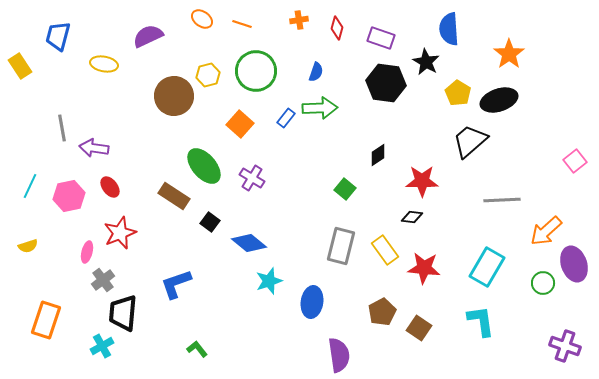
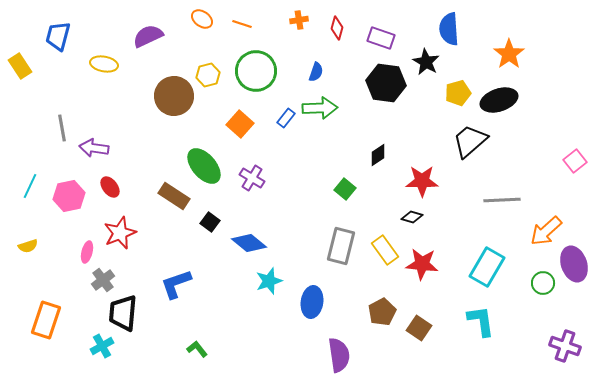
yellow pentagon at (458, 93): rotated 25 degrees clockwise
black diamond at (412, 217): rotated 10 degrees clockwise
red star at (424, 268): moved 2 px left, 4 px up
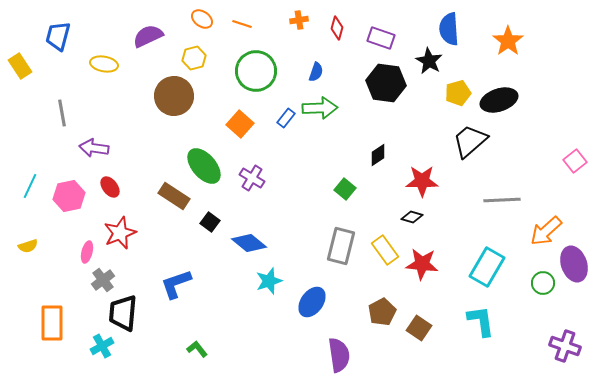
orange star at (509, 54): moved 1 px left, 13 px up
black star at (426, 62): moved 3 px right, 1 px up
yellow hexagon at (208, 75): moved 14 px left, 17 px up
gray line at (62, 128): moved 15 px up
blue ellipse at (312, 302): rotated 28 degrees clockwise
orange rectangle at (46, 320): moved 6 px right, 3 px down; rotated 18 degrees counterclockwise
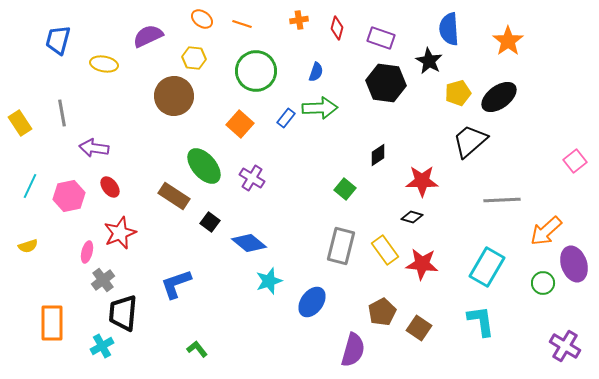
blue trapezoid at (58, 36): moved 4 px down
yellow hexagon at (194, 58): rotated 20 degrees clockwise
yellow rectangle at (20, 66): moved 57 px down
black ellipse at (499, 100): moved 3 px up; rotated 18 degrees counterclockwise
purple cross at (565, 346): rotated 12 degrees clockwise
purple semicircle at (339, 355): moved 14 px right, 5 px up; rotated 24 degrees clockwise
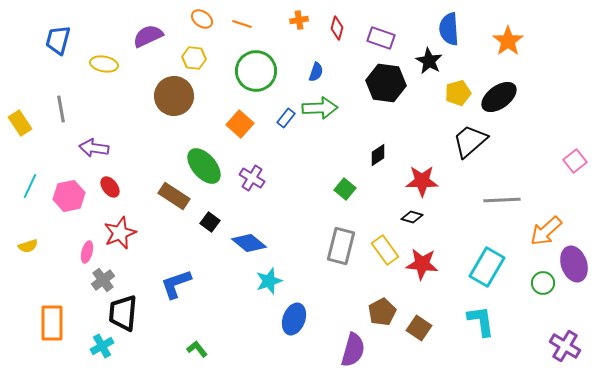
gray line at (62, 113): moved 1 px left, 4 px up
blue ellipse at (312, 302): moved 18 px left, 17 px down; rotated 16 degrees counterclockwise
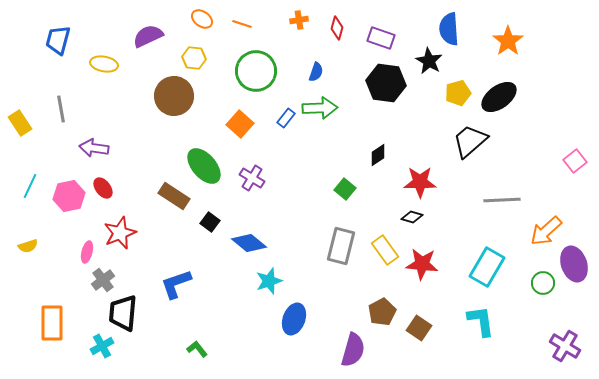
red star at (422, 181): moved 2 px left, 1 px down
red ellipse at (110, 187): moved 7 px left, 1 px down
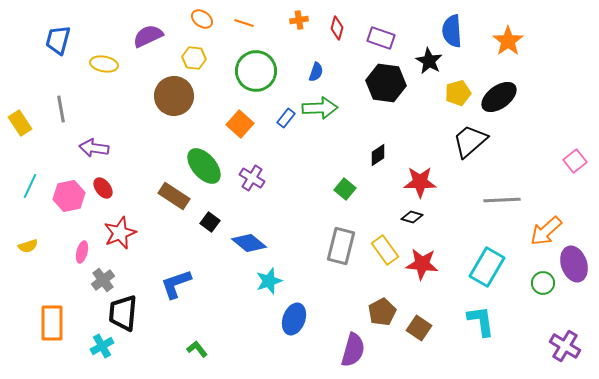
orange line at (242, 24): moved 2 px right, 1 px up
blue semicircle at (449, 29): moved 3 px right, 2 px down
pink ellipse at (87, 252): moved 5 px left
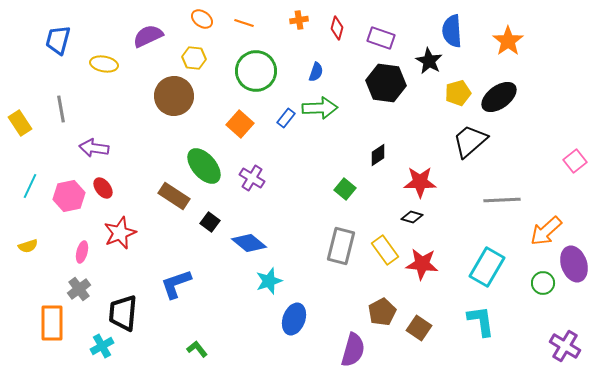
gray cross at (103, 280): moved 24 px left, 9 px down
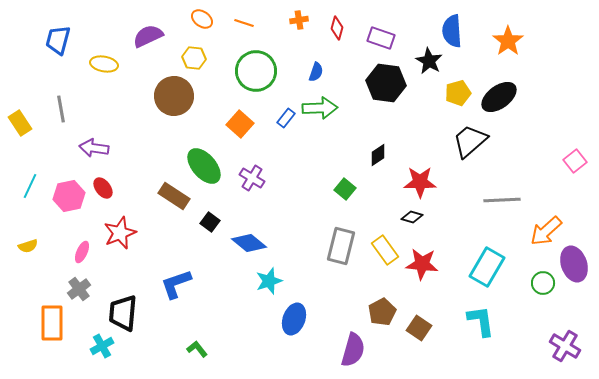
pink ellipse at (82, 252): rotated 10 degrees clockwise
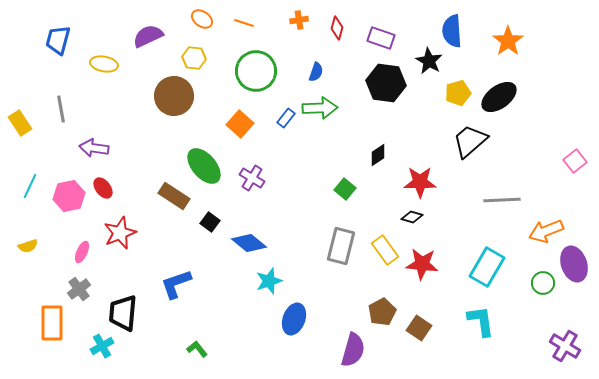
orange arrow at (546, 231): rotated 20 degrees clockwise
